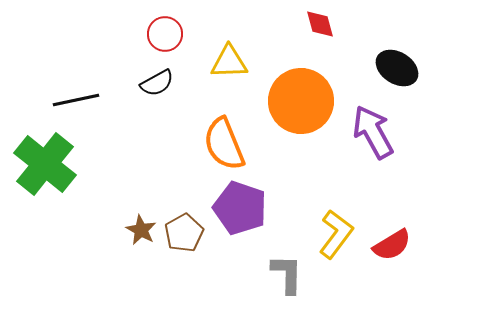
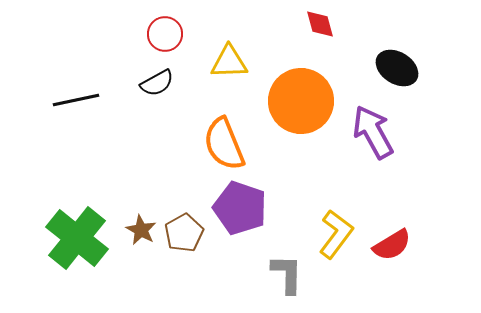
green cross: moved 32 px right, 74 px down
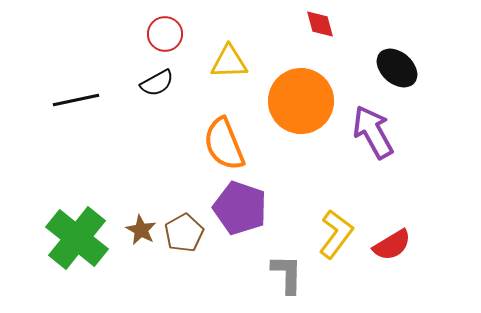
black ellipse: rotated 9 degrees clockwise
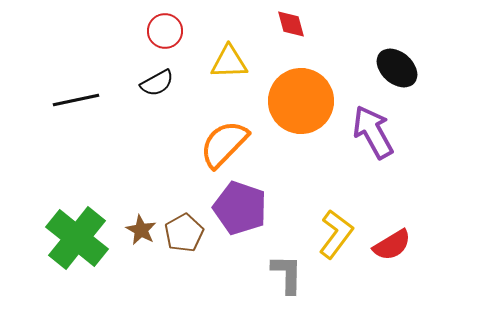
red diamond: moved 29 px left
red circle: moved 3 px up
orange semicircle: rotated 66 degrees clockwise
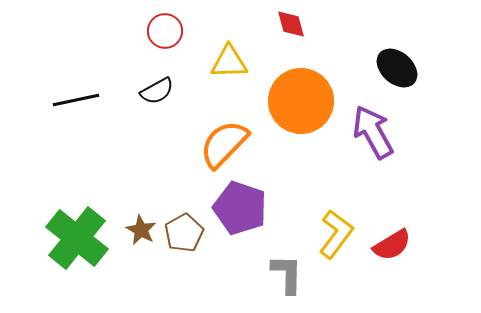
black semicircle: moved 8 px down
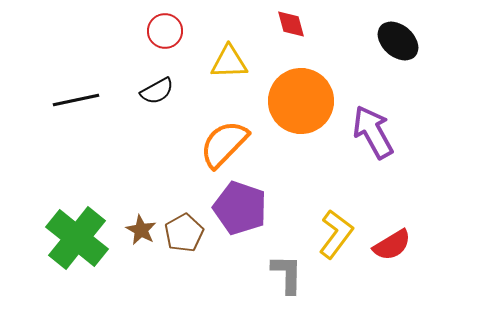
black ellipse: moved 1 px right, 27 px up
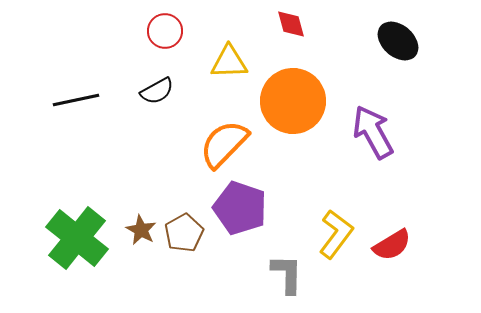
orange circle: moved 8 px left
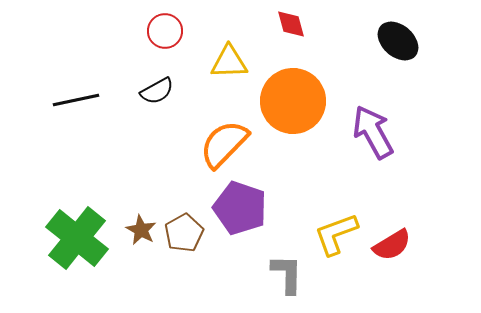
yellow L-shape: rotated 147 degrees counterclockwise
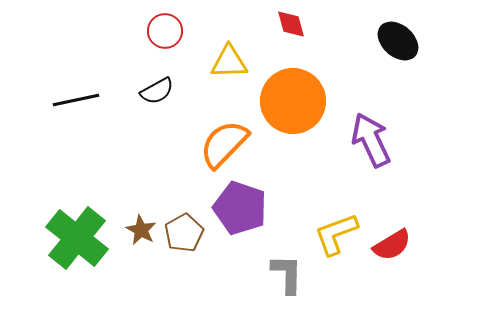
purple arrow: moved 2 px left, 8 px down; rotated 4 degrees clockwise
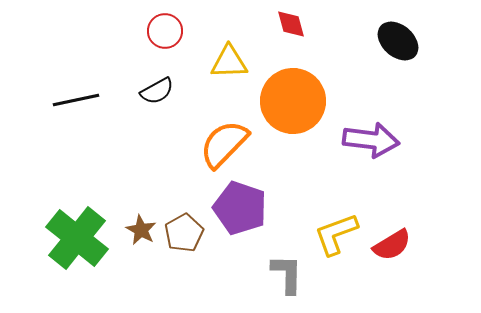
purple arrow: rotated 122 degrees clockwise
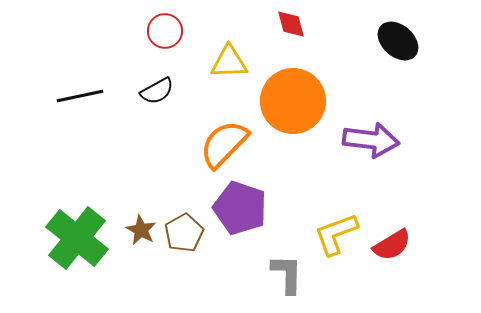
black line: moved 4 px right, 4 px up
